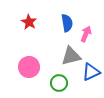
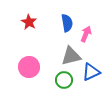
green circle: moved 5 px right, 3 px up
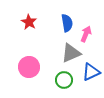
gray triangle: moved 3 px up; rotated 10 degrees counterclockwise
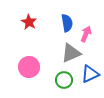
blue triangle: moved 1 px left, 2 px down
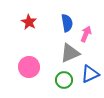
gray triangle: moved 1 px left
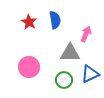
blue semicircle: moved 12 px left, 3 px up
gray triangle: rotated 25 degrees clockwise
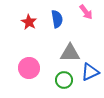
blue semicircle: moved 2 px right, 1 px up
pink arrow: moved 22 px up; rotated 119 degrees clockwise
pink circle: moved 1 px down
blue triangle: moved 2 px up
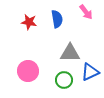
red star: rotated 21 degrees counterclockwise
pink circle: moved 1 px left, 3 px down
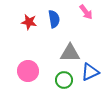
blue semicircle: moved 3 px left
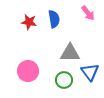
pink arrow: moved 2 px right, 1 px down
blue triangle: rotated 42 degrees counterclockwise
